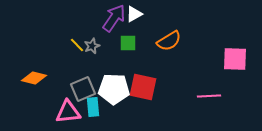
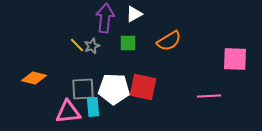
purple arrow: moved 9 px left; rotated 28 degrees counterclockwise
gray square: rotated 20 degrees clockwise
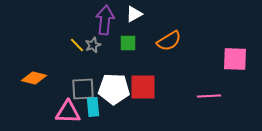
purple arrow: moved 2 px down
gray star: moved 1 px right, 1 px up
red square: rotated 12 degrees counterclockwise
pink triangle: rotated 8 degrees clockwise
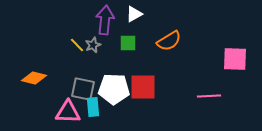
gray square: rotated 15 degrees clockwise
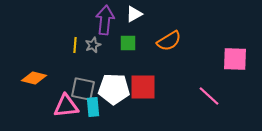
yellow line: moved 2 px left; rotated 49 degrees clockwise
pink line: rotated 45 degrees clockwise
pink triangle: moved 2 px left, 6 px up; rotated 8 degrees counterclockwise
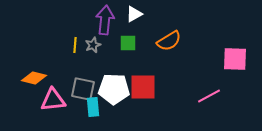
pink line: rotated 70 degrees counterclockwise
pink triangle: moved 13 px left, 6 px up
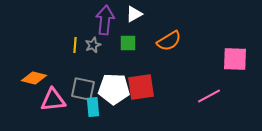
red square: moved 2 px left; rotated 8 degrees counterclockwise
